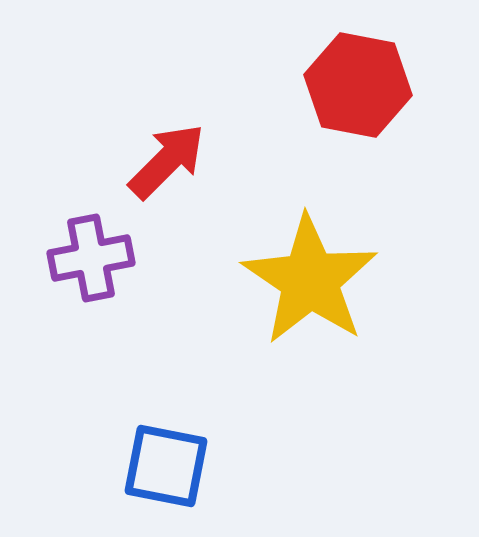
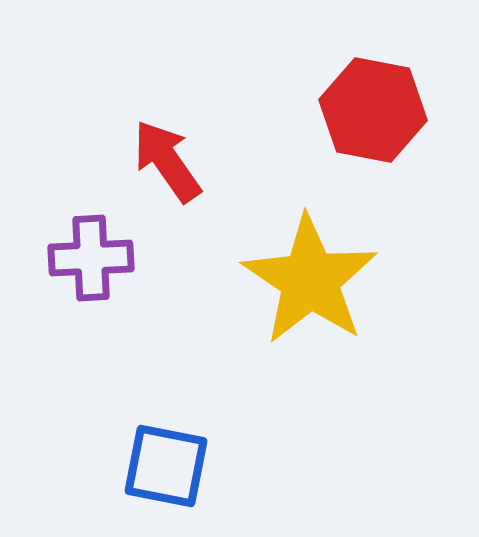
red hexagon: moved 15 px right, 25 px down
red arrow: rotated 80 degrees counterclockwise
purple cross: rotated 8 degrees clockwise
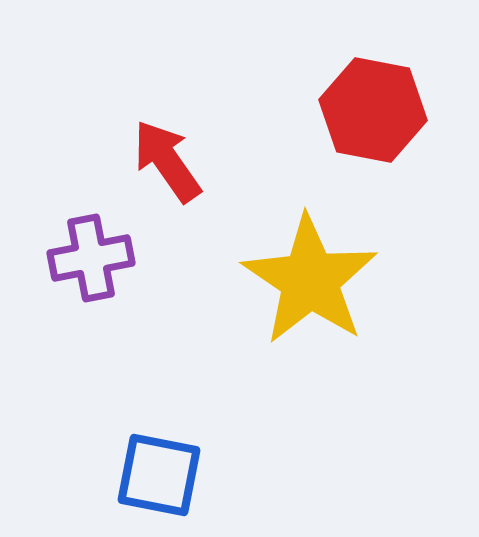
purple cross: rotated 8 degrees counterclockwise
blue square: moved 7 px left, 9 px down
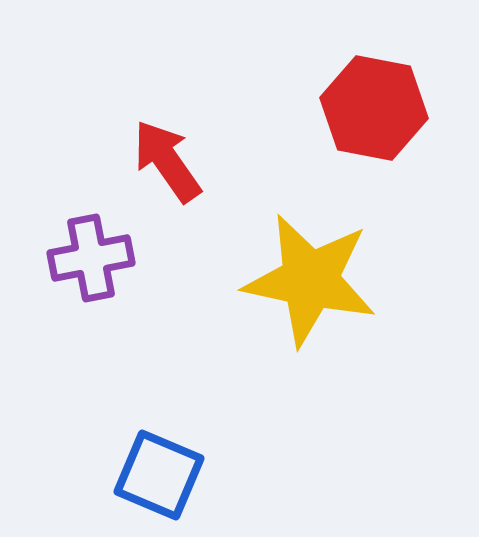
red hexagon: moved 1 px right, 2 px up
yellow star: rotated 22 degrees counterclockwise
blue square: rotated 12 degrees clockwise
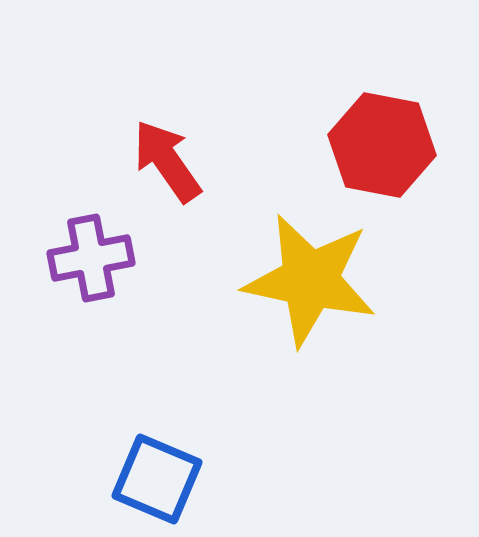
red hexagon: moved 8 px right, 37 px down
blue square: moved 2 px left, 4 px down
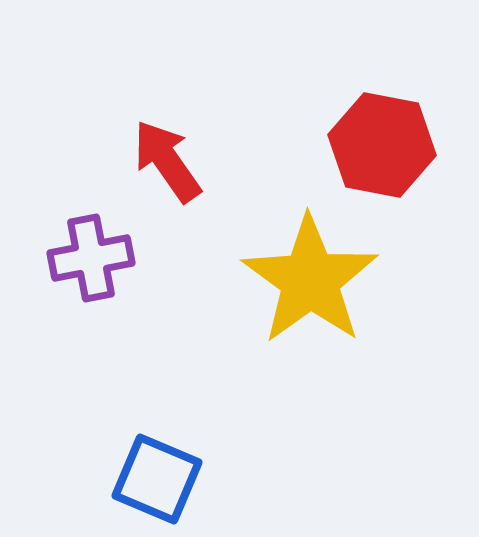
yellow star: rotated 24 degrees clockwise
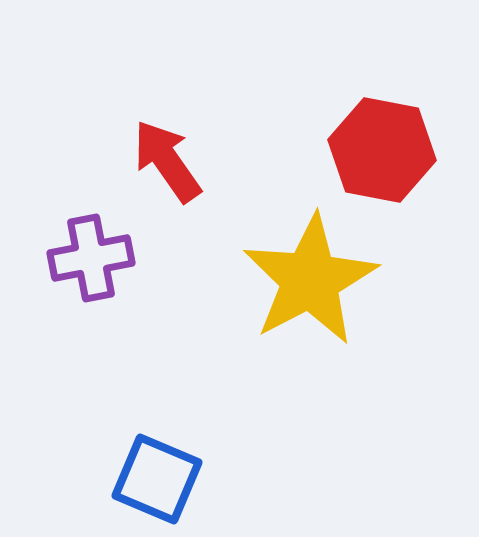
red hexagon: moved 5 px down
yellow star: rotated 8 degrees clockwise
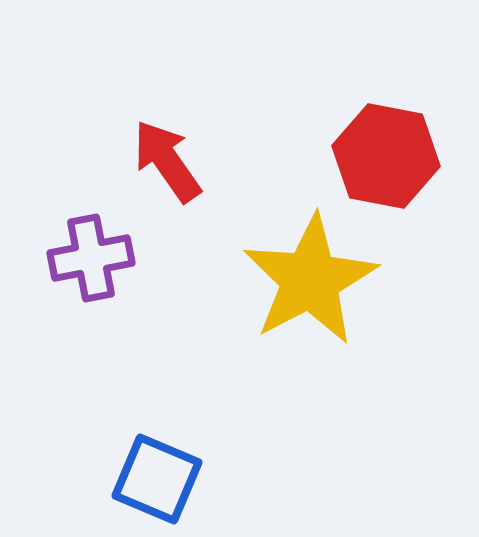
red hexagon: moved 4 px right, 6 px down
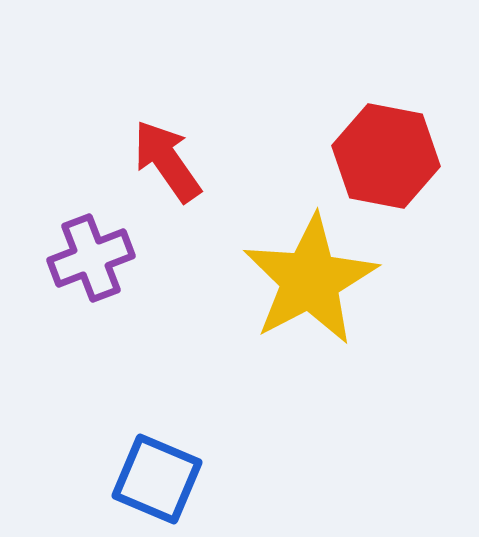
purple cross: rotated 10 degrees counterclockwise
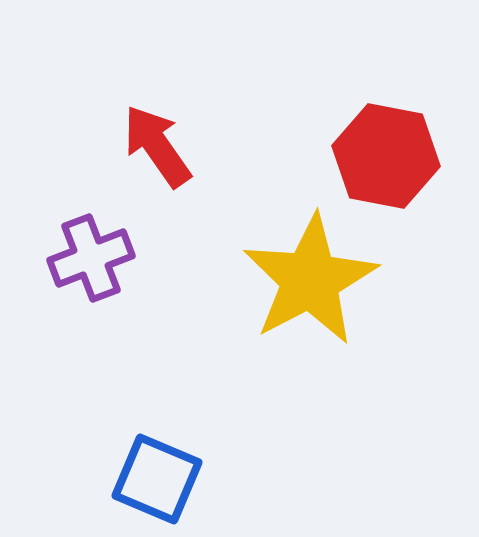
red arrow: moved 10 px left, 15 px up
